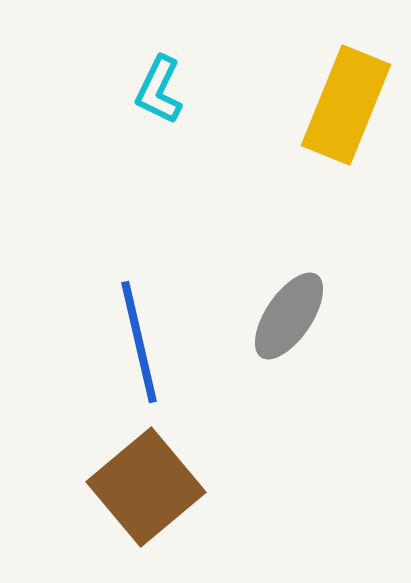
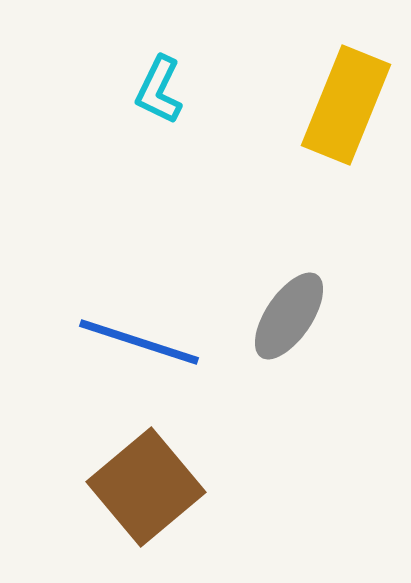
blue line: rotated 59 degrees counterclockwise
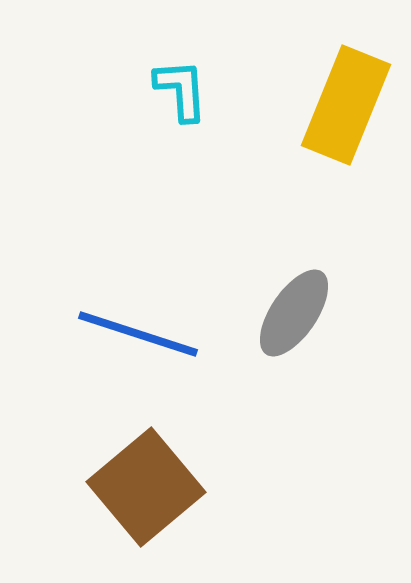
cyan L-shape: moved 22 px right; rotated 150 degrees clockwise
gray ellipse: moved 5 px right, 3 px up
blue line: moved 1 px left, 8 px up
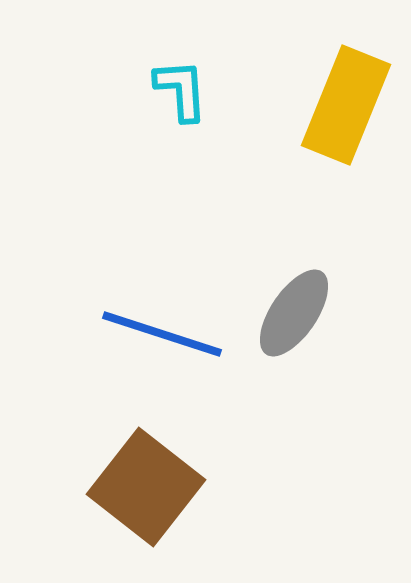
blue line: moved 24 px right
brown square: rotated 12 degrees counterclockwise
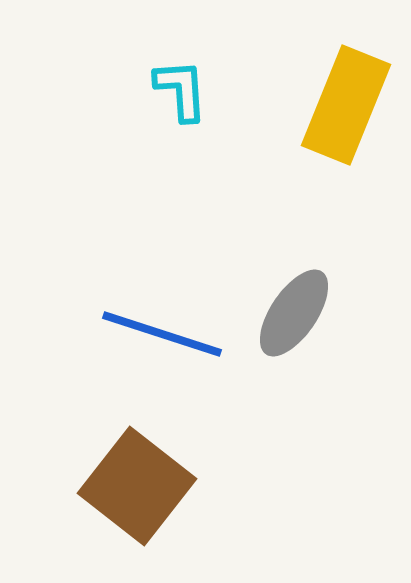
brown square: moved 9 px left, 1 px up
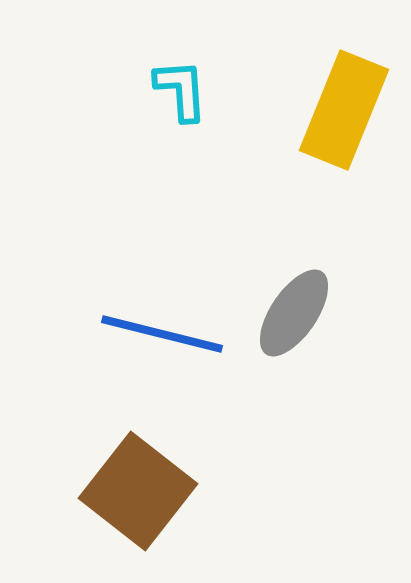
yellow rectangle: moved 2 px left, 5 px down
blue line: rotated 4 degrees counterclockwise
brown square: moved 1 px right, 5 px down
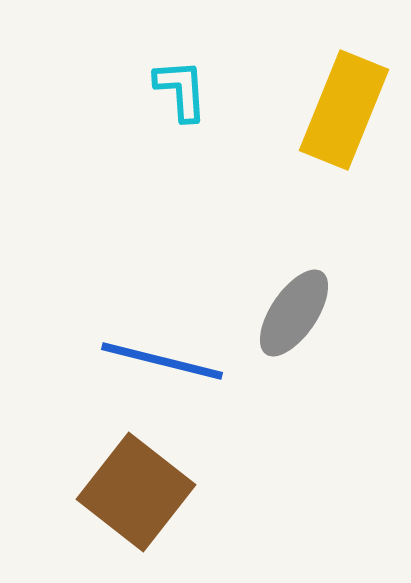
blue line: moved 27 px down
brown square: moved 2 px left, 1 px down
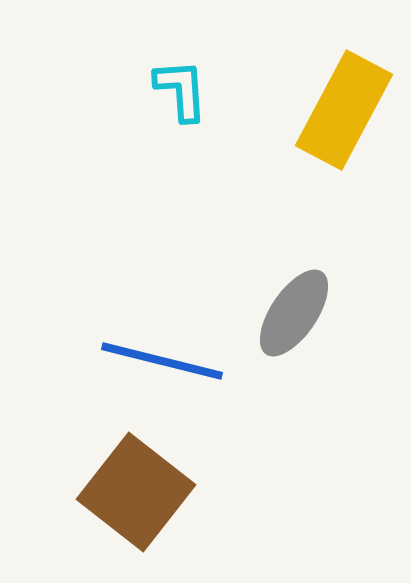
yellow rectangle: rotated 6 degrees clockwise
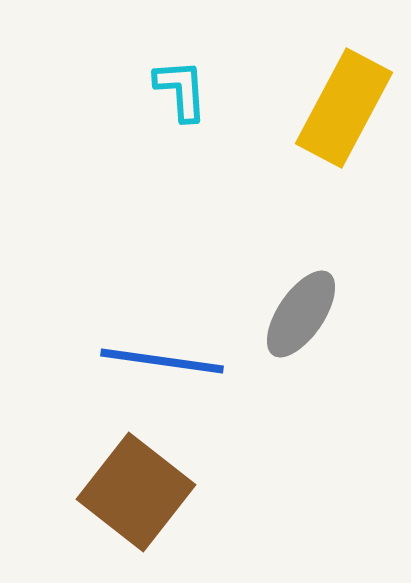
yellow rectangle: moved 2 px up
gray ellipse: moved 7 px right, 1 px down
blue line: rotated 6 degrees counterclockwise
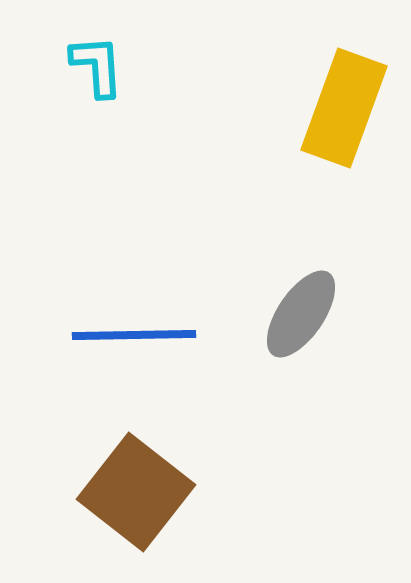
cyan L-shape: moved 84 px left, 24 px up
yellow rectangle: rotated 8 degrees counterclockwise
blue line: moved 28 px left, 26 px up; rotated 9 degrees counterclockwise
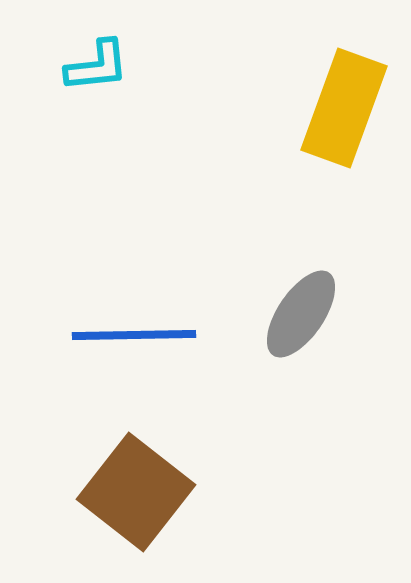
cyan L-shape: rotated 88 degrees clockwise
